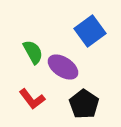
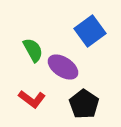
green semicircle: moved 2 px up
red L-shape: rotated 16 degrees counterclockwise
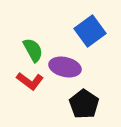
purple ellipse: moved 2 px right; rotated 20 degrees counterclockwise
red L-shape: moved 2 px left, 18 px up
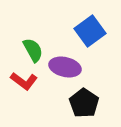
red L-shape: moved 6 px left
black pentagon: moved 1 px up
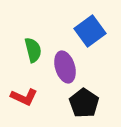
green semicircle: rotated 15 degrees clockwise
purple ellipse: rotated 60 degrees clockwise
red L-shape: moved 16 px down; rotated 12 degrees counterclockwise
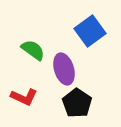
green semicircle: rotated 40 degrees counterclockwise
purple ellipse: moved 1 px left, 2 px down
black pentagon: moved 7 px left
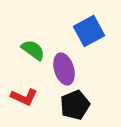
blue square: moved 1 px left; rotated 8 degrees clockwise
black pentagon: moved 2 px left, 2 px down; rotated 16 degrees clockwise
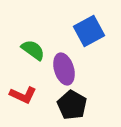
red L-shape: moved 1 px left, 2 px up
black pentagon: moved 3 px left; rotated 20 degrees counterclockwise
